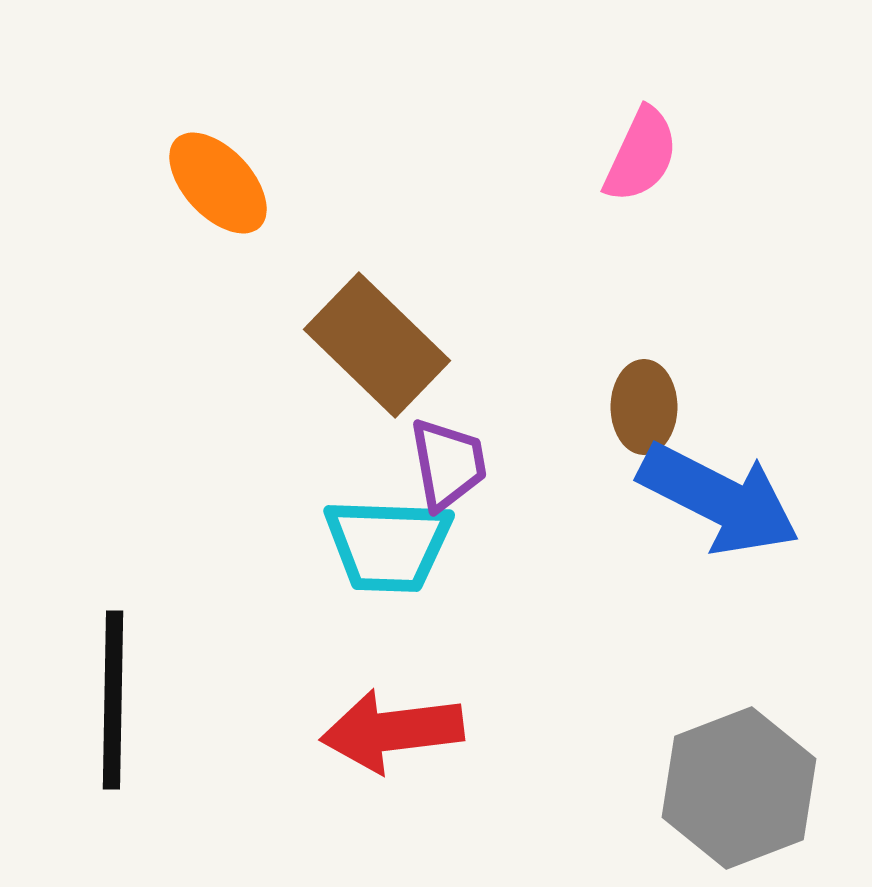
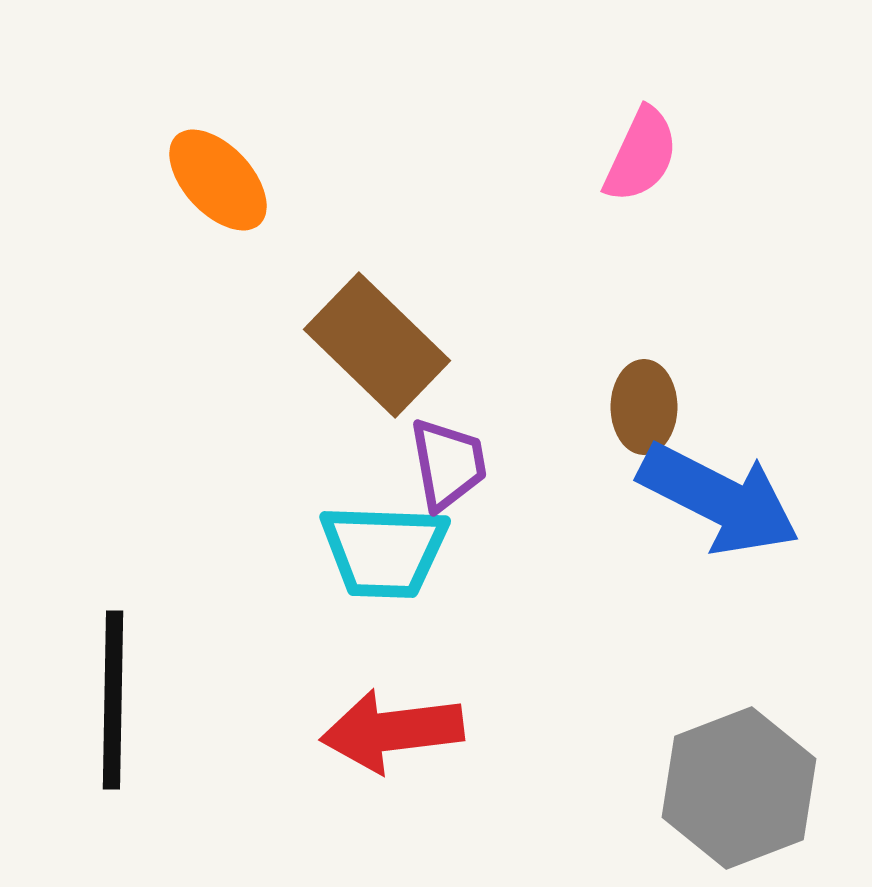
orange ellipse: moved 3 px up
cyan trapezoid: moved 4 px left, 6 px down
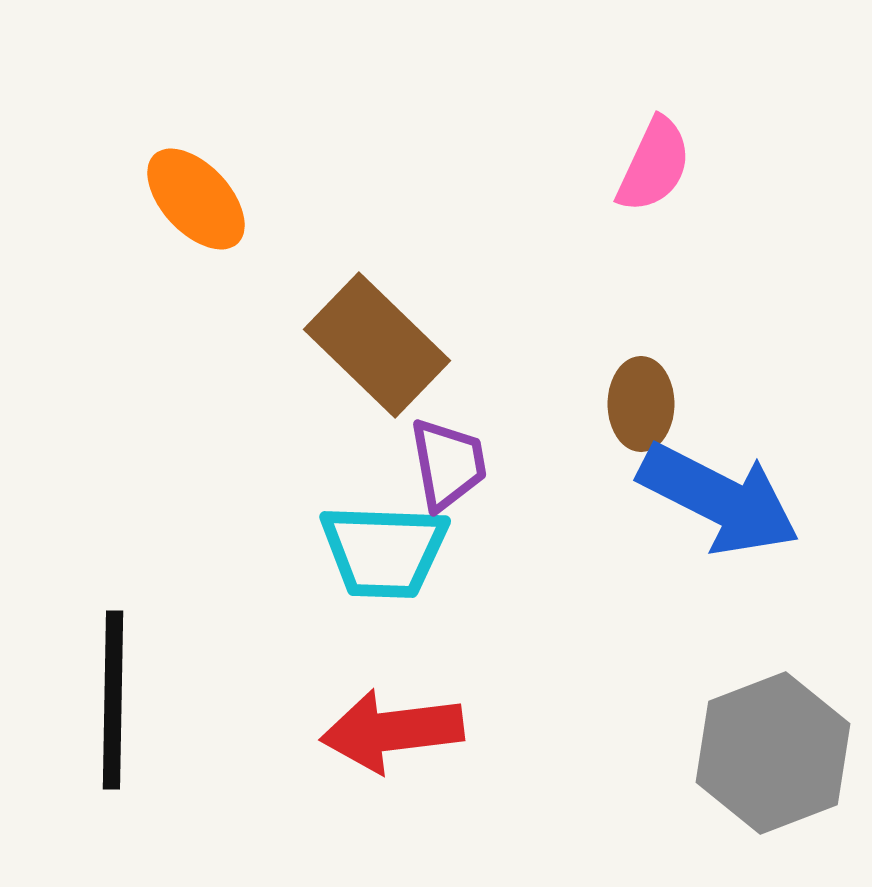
pink semicircle: moved 13 px right, 10 px down
orange ellipse: moved 22 px left, 19 px down
brown ellipse: moved 3 px left, 3 px up
gray hexagon: moved 34 px right, 35 px up
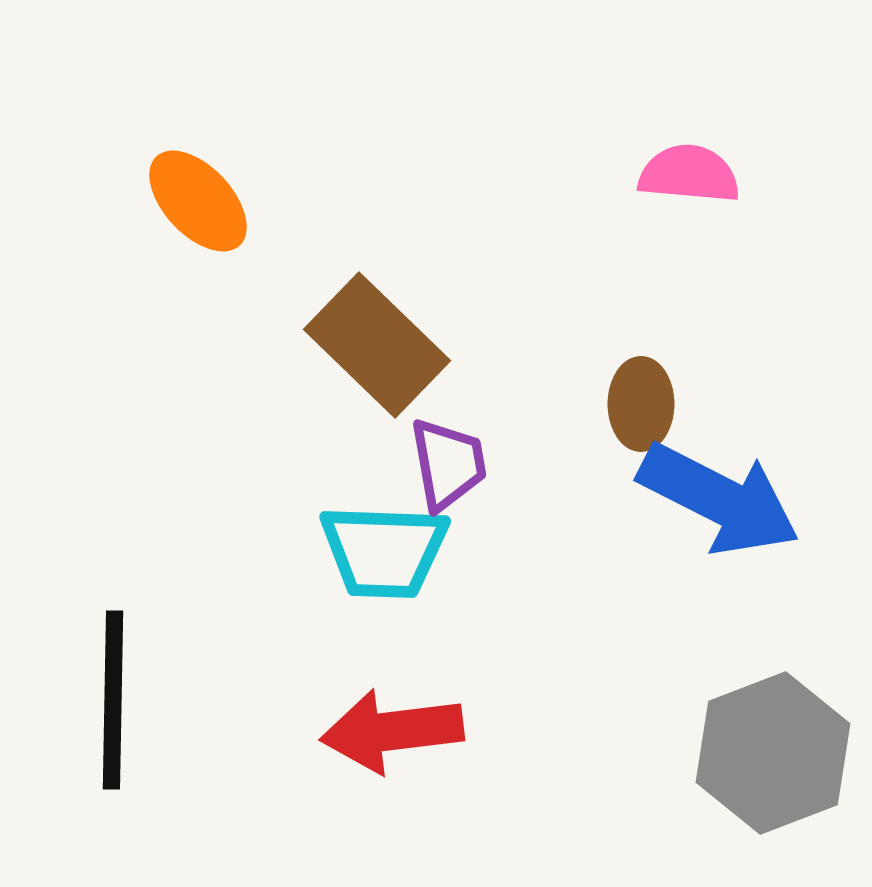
pink semicircle: moved 35 px right, 9 px down; rotated 110 degrees counterclockwise
orange ellipse: moved 2 px right, 2 px down
